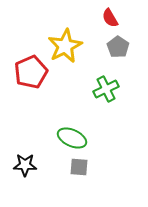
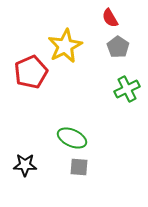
green cross: moved 21 px right
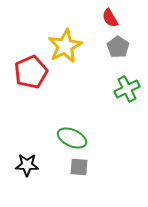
black star: moved 2 px right
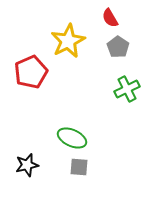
yellow star: moved 3 px right, 5 px up
black star: rotated 15 degrees counterclockwise
